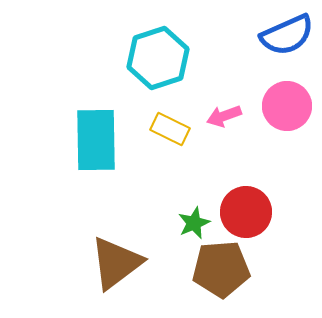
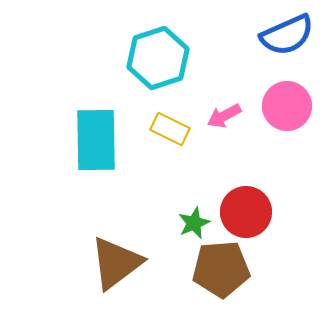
pink arrow: rotated 8 degrees counterclockwise
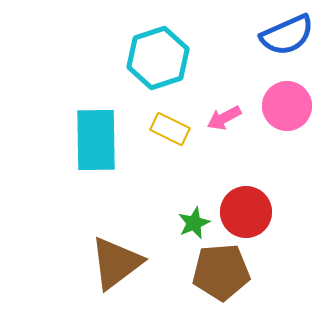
pink arrow: moved 2 px down
brown pentagon: moved 3 px down
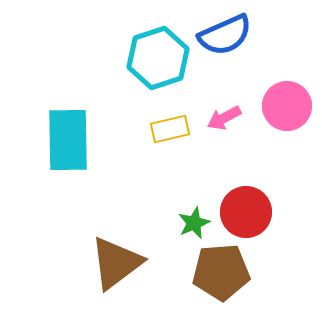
blue semicircle: moved 62 px left
yellow rectangle: rotated 39 degrees counterclockwise
cyan rectangle: moved 28 px left
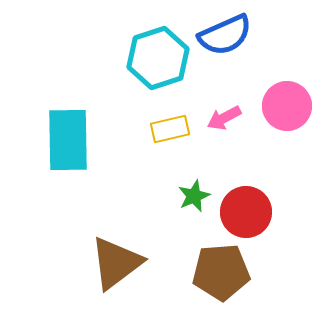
green star: moved 27 px up
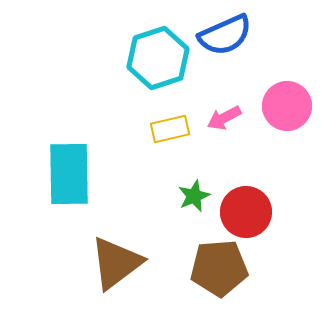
cyan rectangle: moved 1 px right, 34 px down
brown pentagon: moved 2 px left, 4 px up
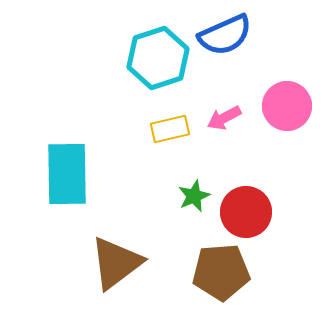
cyan rectangle: moved 2 px left
brown pentagon: moved 2 px right, 4 px down
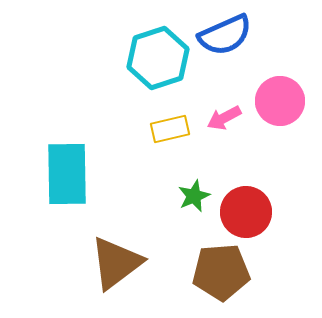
pink circle: moved 7 px left, 5 px up
